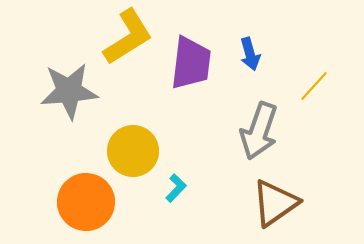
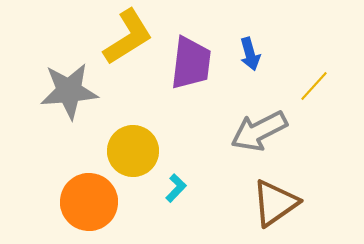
gray arrow: rotated 44 degrees clockwise
orange circle: moved 3 px right
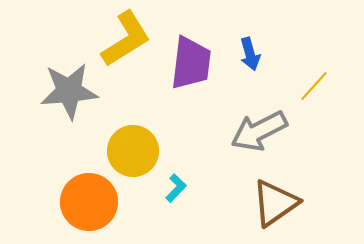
yellow L-shape: moved 2 px left, 2 px down
